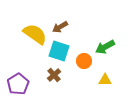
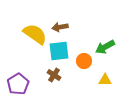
brown arrow: rotated 21 degrees clockwise
cyan square: rotated 25 degrees counterclockwise
brown cross: rotated 16 degrees counterclockwise
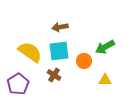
yellow semicircle: moved 5 px left, 18 px down
